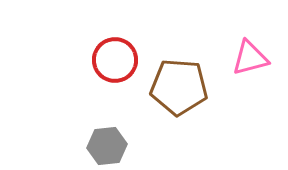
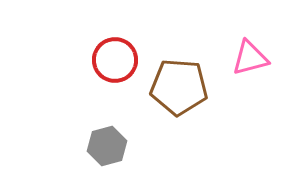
gray hexagon: rotated 9 degrees counterclockwise
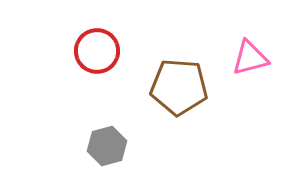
red circle: moved 18 px left, 9 px up
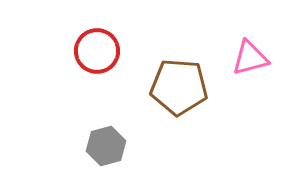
gray hexagon: moved 1 px left
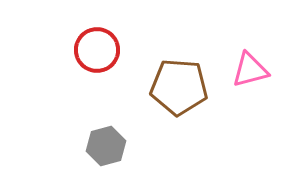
red circle: moved 1 px up
pink triangle: moved 12 px down
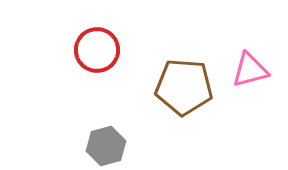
brown pentagon: moved 5 px right
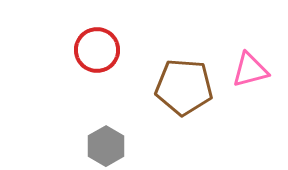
gray hexagon: rotated 15 degrees counterclockwise
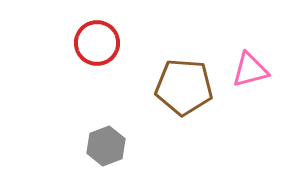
red circle: moved 7 px up
gray hexagon: rotated 9 degrees clockwise
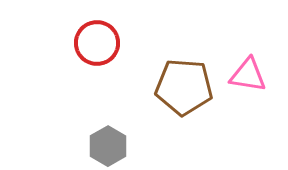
pink triangle: moved 2 px left, 5 px down; rotated 24 degrees clockwise
gray hexagon: moved 2 px right; rotated 9 degrees counterclockwise
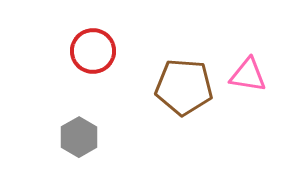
red circle: moved 4 px left, 8 px down
gray hexagon: moved 29 px left, 9 px up
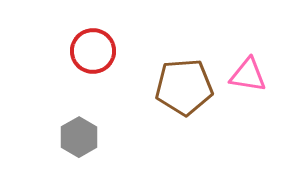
brown pentagon: rotated 8 degrees counterclockwise
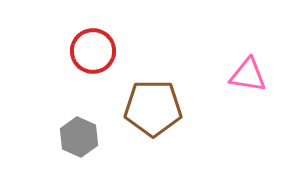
brown pentagon: moved 31 px left, 21 px down; rotated 4 degrees clockwise
gray hexagon: rotated 6 degrees counterclockwise
